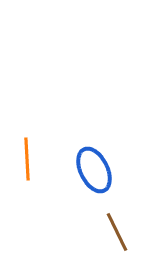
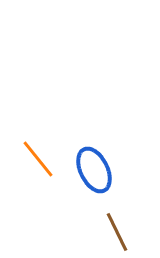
orange line: moved 11 px right; rotated 36 degrees counterclockwise
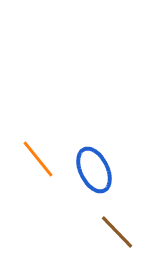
brown line: rotated 18 degrees counterclockwise
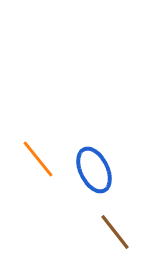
brown line: moved 2 px left; rotated 6 degrees clockwise
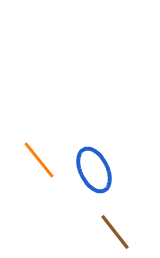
orange line: moved 1 px right, 1 px down
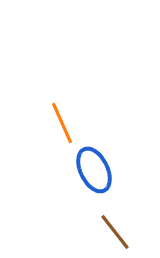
orange line: moved 23 px right, 37 px up; rotated 15 degrees clockwise
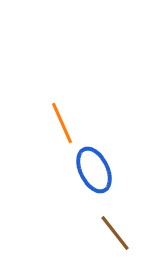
brown line: moved 1 px down
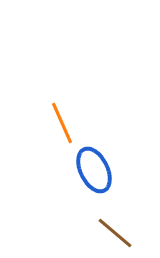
brown line: rotated 12 degrees counterclockwise
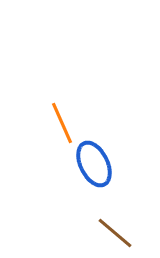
blue ellipse: moved 6 px up
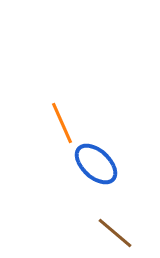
blue ellipse: moved 2 px right; rotated 21 degrees counterclockwise
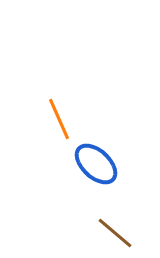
orange line: moved 3 px left, 4 px up
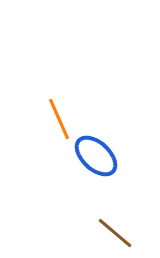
blue ellipse: moved 8 px up
